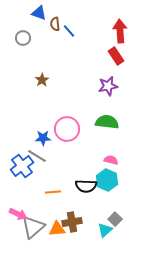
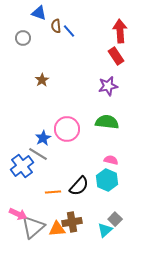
brown semicircle: moved 1 px right, 2 px down
blue star: rotated 28 degrees counterclockwise
gray line: moved 1 px right, 2 px up
black semicircle: moved 7 px left; rotated 50 degrees counterclockwise
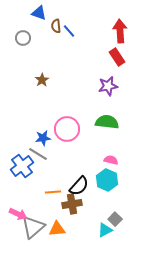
red rectangle: moved 1 px right, 1 px down
blue star: rotated 21 degrees clockwise
brown cross: moved 18 px up
cyan triangle: rotated 14 degrees clockwise
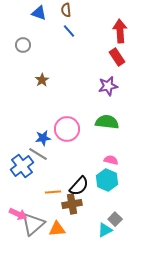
brown semicircle: moved 10 px right, 16 px up
gray circle: moved 7 px down
gray triangle: moved 3 px up
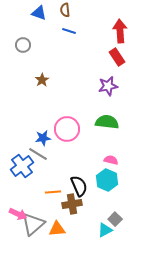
brown semicircle: moved 1 px left
blue line: rotated 32 degrees counterclockwise
black semicircle: rotated 65 degrees counterclockwise
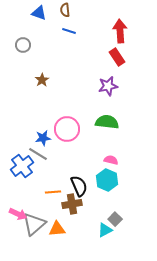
gray triangle: moved 1 px right
